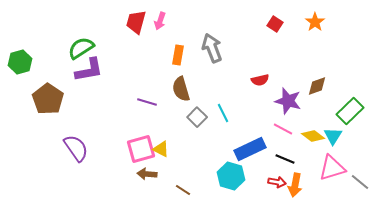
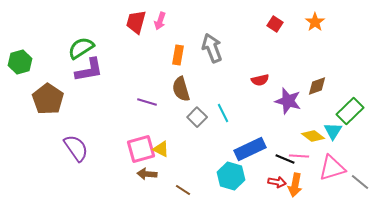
pink line: moved 16 px right, 27 px down; rotated 24 degrees counterclockwise
cyan triangle: moved 5 px up
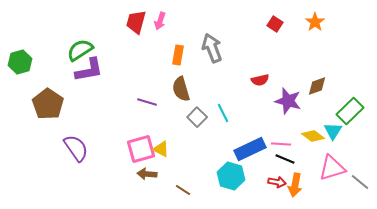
green semicircle: moved 1 px left, 2 px down
brown pentagon: moved 5 px down
pink line: moved 18 px left, 12 px up
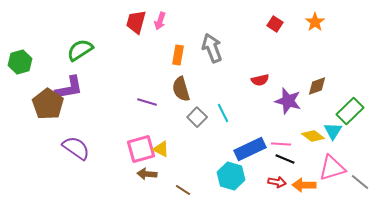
purple L-shape: moved 20 px left, 18 px down
purple semicircle: rotated 20 degrees counterclockwise
orange arrow: moved 9 px right; rotated 80 degrees clockwise
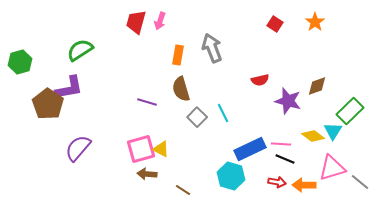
purple semicircle: moved 2 px right; rotated 84 degrees counterclockwise
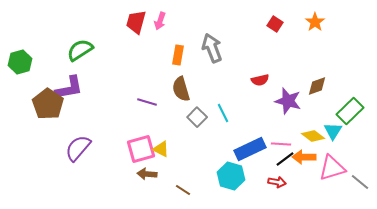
black line: rotated 60 degrees counterclockwise
orange arrow: moved 28 px up
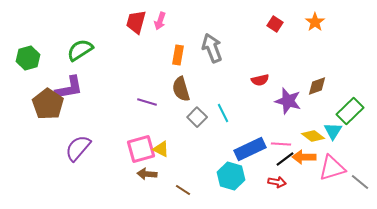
green hexagon: moved 8 px right, 4 px up
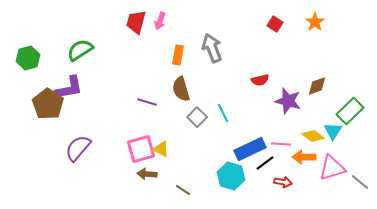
black line: moved 20 px left, 4 px down
red arrow: moved 6 px right
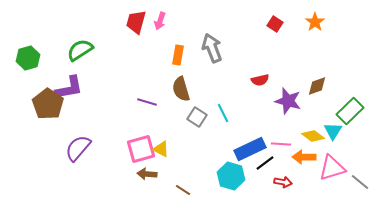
gray square: rotated 12 degrees counterclockwise
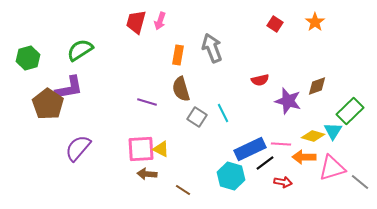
yellow diamond: rotated 20 degrees counterclockwise
pink square: rotated 12 degrees clockwise
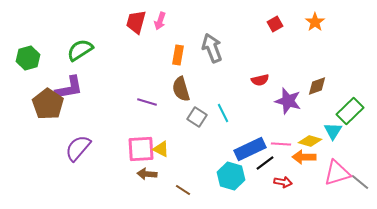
red square: rotated 28 degrees clockwise
yellow diamond: moved 3 px left, 5 px down
pink triangle: moved 5 px right, 5 px down
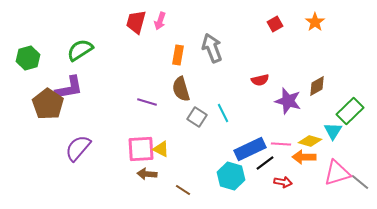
brown diamond: rotated 10 degrees counterclockwise
